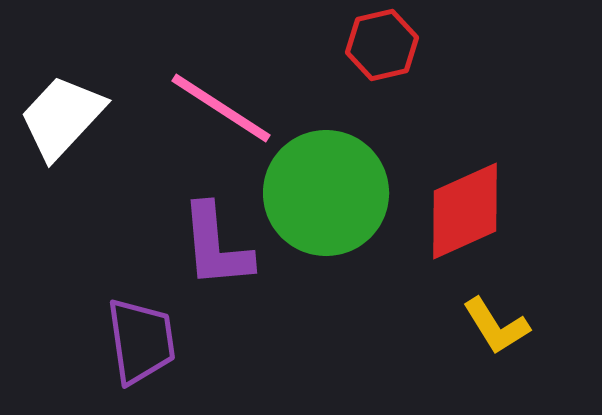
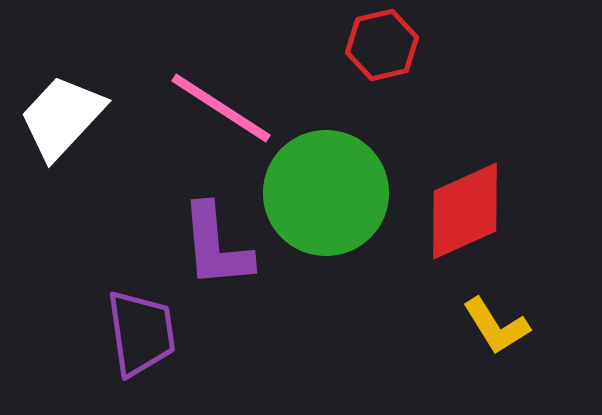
purple trapezoid: moved 8 px up
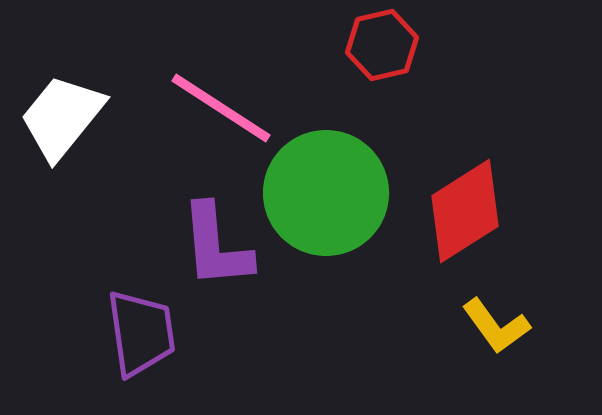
white trapezoid: rotated 4 degrees counterclockwise
red diamond: rotated 8 degrees counterclockwise
yellow L-shape: rotated 4 degrees counterclockwise
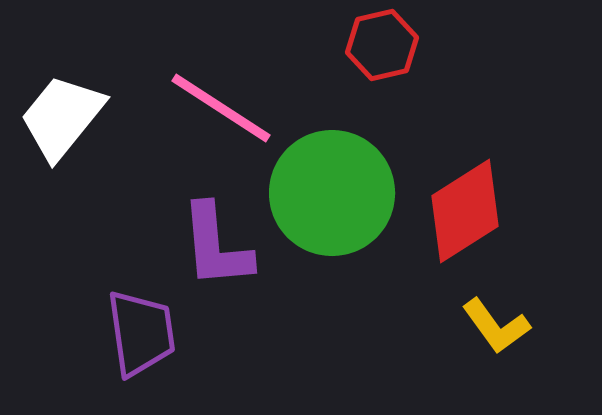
green circle: moved 6 px right
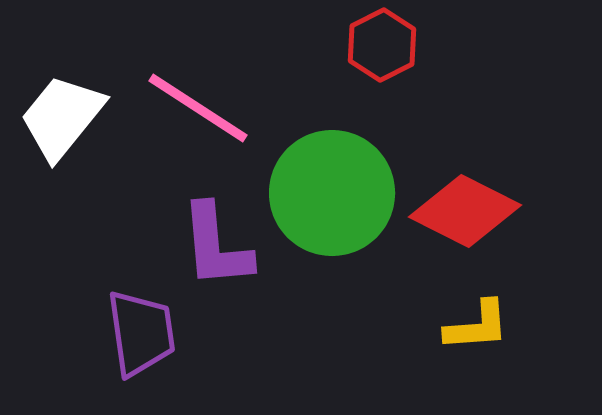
red hexagon: rotated 14 degrees counterclockwise
pink line: moved 23 px left
red diamond: rotated 59 degrees clockwise
yellow L-shape: moved 19 px left; rotated 58 degrees counterclockwise
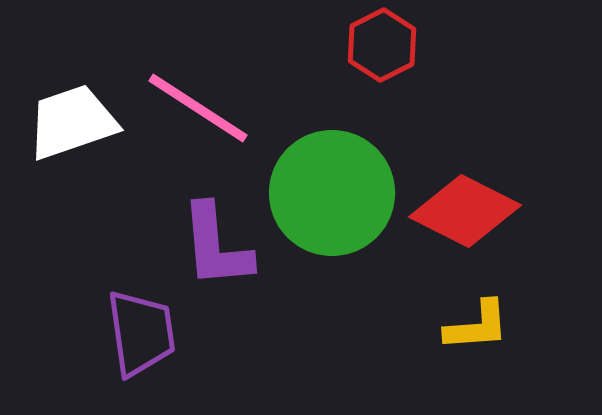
white trapezoid: moved 10 px right, 5 px down; rotated 32 degrees clockwise
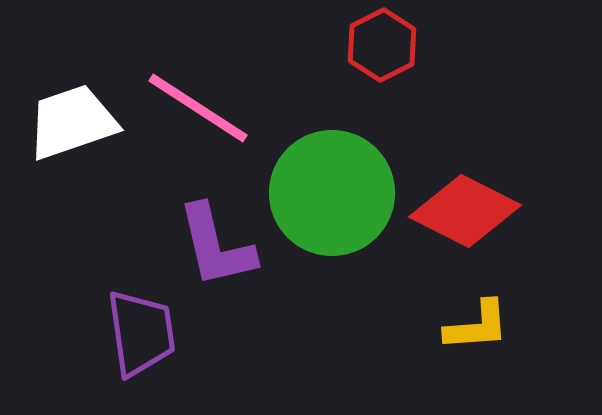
purple L-shape: rotated 8 degrees counterclockwise
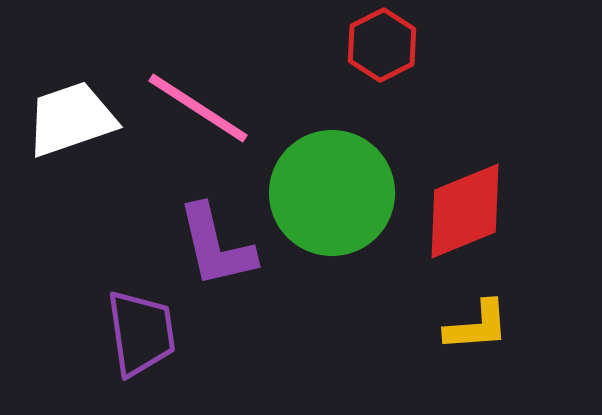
white trapezoid: moved 1 px left, 3 px up
red diamond: rotated 49 degrees counterclockwise
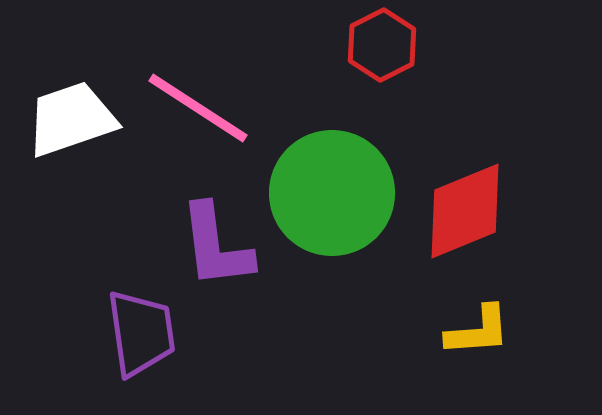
purple L-shape: rotated 6 degrees clockwise
yellow L-shape: moved 1 px right, 5 px down
